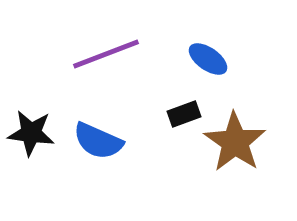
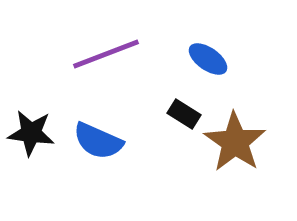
black rectangle: rotated 52 degrees clockwise
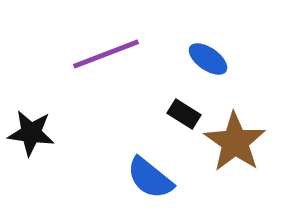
blue semicircle: moved 52 px right, 37 px down; rotated 15 degrees clockwise
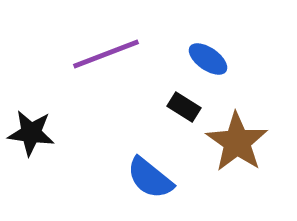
black rectangle: moved 7 px up
brown star: moved 2 px right
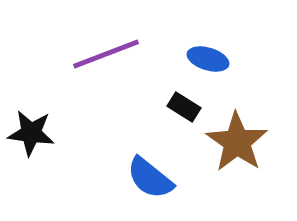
blue ellipse: rotated 18 degrees counterclockwise
